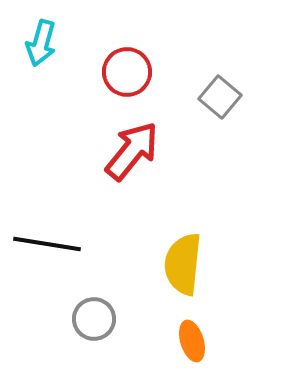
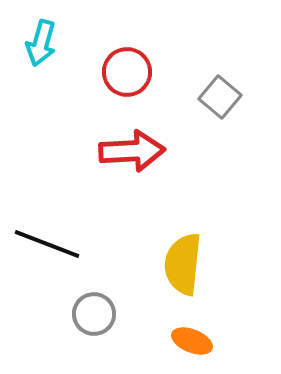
red arrow: rotated 48 degrees clockwise
black line: rotated 12 degrees clockwise
gray circle: moved 5 px up
orange ellipse: rotated 51 degrees counterclockwise
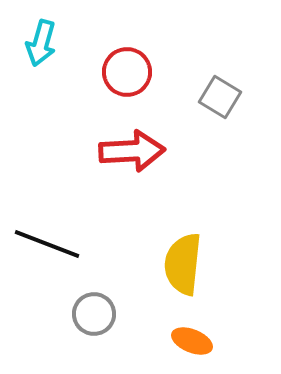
gray square: rotated 9 degrees counterclockwise
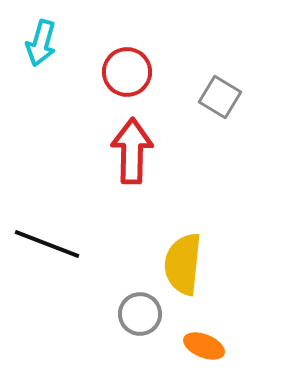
red arrow: rotated 86 degrees counterclockwise
gray circle: moved 46 px right
orange ellipse: moved 12 px right, 5 px down
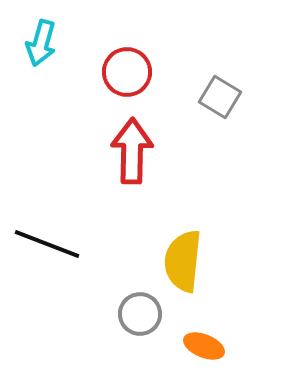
yellow semicircle: moved 3 px up
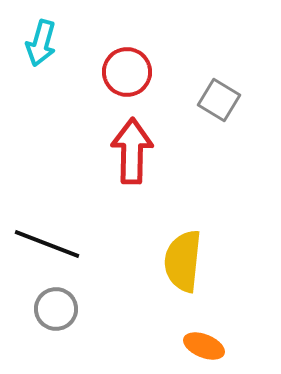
gray square: moved 1 px left, 3 px down
gray circle: moved 84 px left, 5 px up
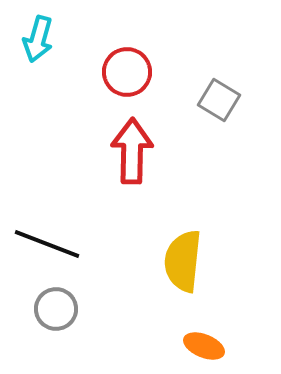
cyan arrow: moved 3 px left, 4 px up
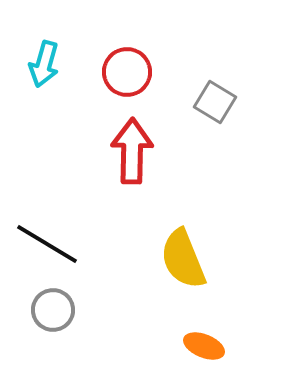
cyan arrow: moved 6 px right, 25 px down
gray square: moved 4 px left, 2 px down
black line: rotated 10 degrees clockwise
yellow semicircle: moved 2 px up; rotated 28 degrees counterclockwise
gray circle: moved 3 px left, 1 px down
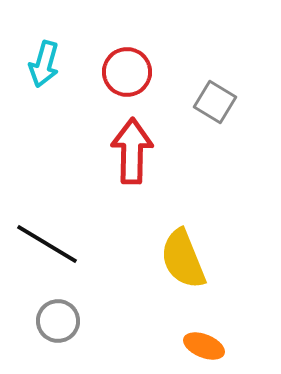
gray circle: moved 5 px right, 11 px down
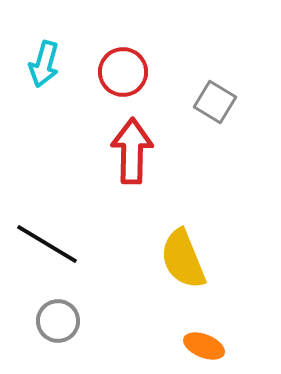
red circle: moved 4 px left
